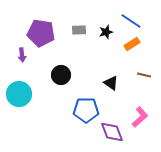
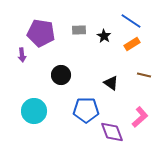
black star: moved 2 px left, 4 px down; rotated 24 degrees counterclockwise
cyan circle: moved 15 px right, 17 px down
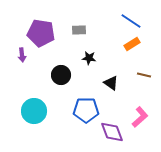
black star: moved 15 px left, 22 px down; rotated 24 degrees counterclockwise
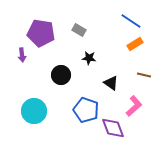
gray rectangle: rotated 32 degrees clockwise
orange rectangle: moved 3 px right
blue pentagon: rotated 20 degrees clockwise
pink L-shape: moved 6 px left, 11 px up
purple diamond: moved 1 px right, 4 px up
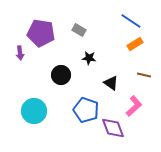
purple arrow: moved 2 px left, 2 px up
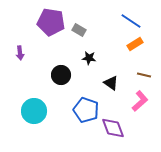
purple pentagon: moved 10 px right, 11 px up
pink L-shape: moved 6 px right, 5 px up
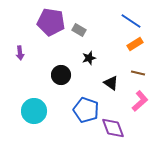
black star: rotated 24 degrees counterclockwise
brown line: moved 6 px left, 2 px up
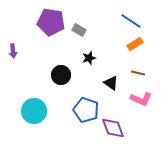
purple arrow: moved 7 px left, 2 px up
pink L-shape: moved 1 px right, 2 px up; rotated 65 degrees clockwise
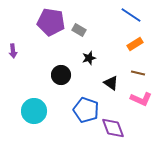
blue line: moved 6 px up
